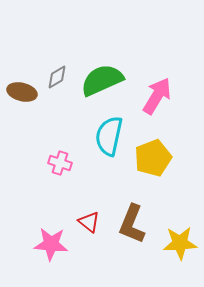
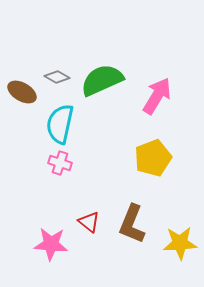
gray diamond: rotated 60 degrees clockwise
brown ellipse: rotated 16 degrees clockwise
cyan semicircle: moved 49 px left, 12 px up
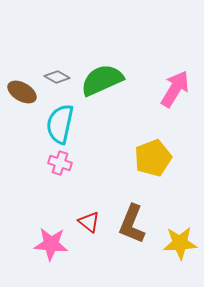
pink arrow: moved 18 px right, 7 px up
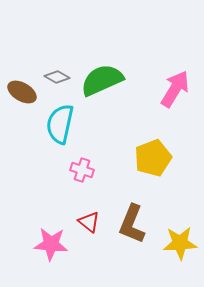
pink cross: moved 22 px right, 7 px down
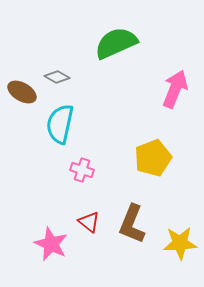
green semicircle: moved 14 px right, 37 px up
pink arrow: rotated 9 degrees counterclockwise
pink star: rotated 20 degrees clockwise
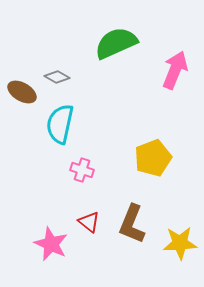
pink arrow: moved 19 px up
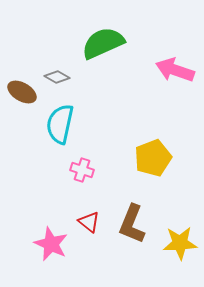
green semicircle: moved 13 px left
pink arrow: rotated 93 degrees counterclockwise
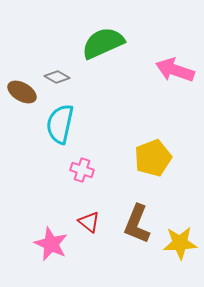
brown L-shape: moved 5 px right
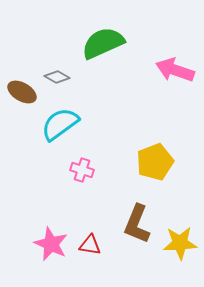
cyan semicircle: rotated 42 degrees clockwise
yellow pentagon: moved 2 px right, 4 px down
red triangle: moved 1 px right, 23 px down; rotated 30 degrees counterclockwise
